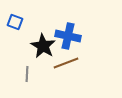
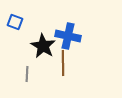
brown line: moved 3 px left; rotated 70 degrees counterclockwise
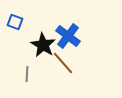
blue cross: rotated 25 degrees clockwise
black star: moved 1 px up
brown line: rotated 40 degrees counterclockwise
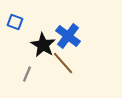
gray line: rotated 21 degrees clockwise
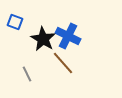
blue cross: rotated 10 degrees counterclockwise
black star: moved 6 px up
gray line: rotated 49 degrees counterclockwise
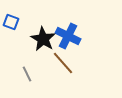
blue square: moved 4 px left
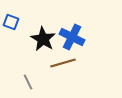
blue cross: moved 4 px right, 1 px down
brown line: rotated 65 degrees counterclockwise
gray line: moved 1 px right, 8 px down
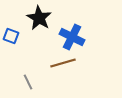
blue square: moved 14 px down
black star: moved 4 px left, 21 px up
